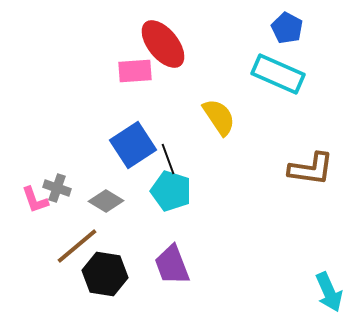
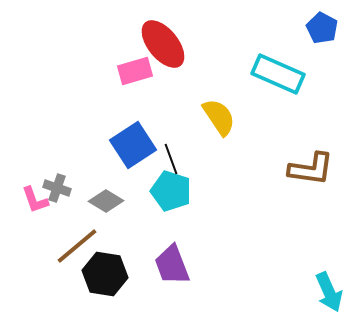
blue pentagon: moved 35 px right
pink rectangle: rotated 12 degrees counterclockwise
black line: moved 3 px right
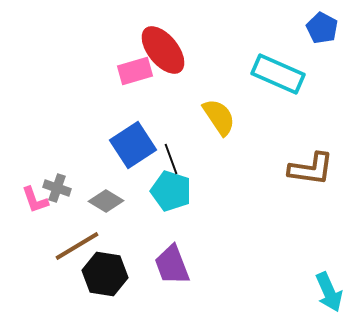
red ellipse: moved 6 px down
brown line: rotated 9 degrees clockwise
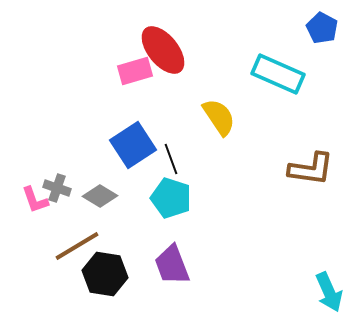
cyan pentagon: moved 7 px down
gray diamond: moved 6 px left, 5 px up
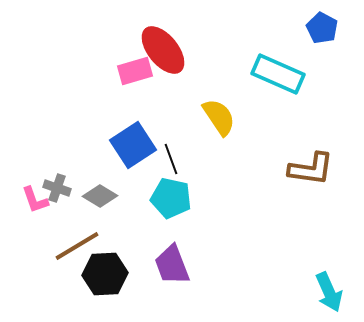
cyan pentagon: rotated 6 degrees counterclockwise
black hexagon: rotated 12 degrees counterclockwise
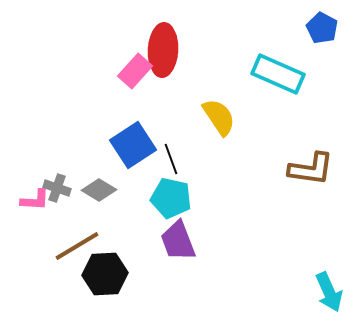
red ellipse: rotated 42 degrees clockwise
pink rectangle: rotated 32 degrees counterclockwise
gray diamond: moved 1 px left, 6 px up
pink L-shape: rotated 68 degrees counterclockwise
purple trapezoid: moved 6 px right, 24 px up
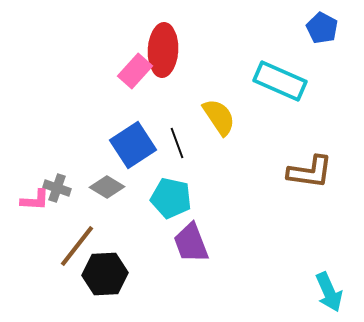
cyan rectangle: moved 2 px right, 7 px down
black line: moved 6 px right, 16 px up
brown L-shape: moved 1 px left, 3 px down
gray diamond: moved 8 px right, 3 px up
purple trapezoid: moved 13 px right, 2 px down
brown line: rotated 21 degrees counterclockwise
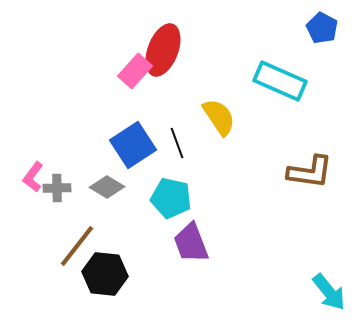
red ellipse: rotated 18 degrees clockwise
gray cross: rotated 20 degrees counterclockwise
pink L-shape: moved 2 px left, 23 px up; rotated 124 degrees clockwise
black hexagon: rotated 9 degrees clockwise
cyan arrow: rotated 15 degrees counterclockwise
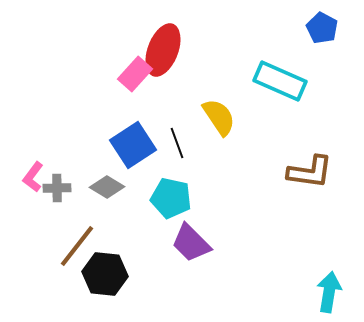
pink rectangle: moved 3 px down
purple trapezoid: rotated 24 degrees counterclockwise
cyan arrow: rotated 132 degrees counterclockwise
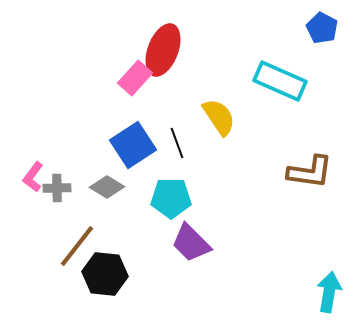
pink rectangle: moved 4 px down
cyan pentagon: rotated 12 degrees counterclockwise
